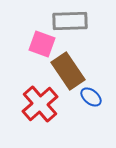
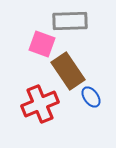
blue ellipse: rotated 15 degrees clockwise
red cross: rotated 18 degrees clockwise
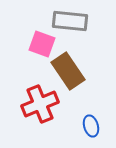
gray rectangle: rotated 8 degrees clockwise
blue ellipse: moved 29 px down; rotated 20 degrees clockwise
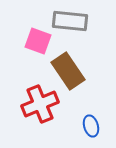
pink square: moved 4 px left, 3 px up
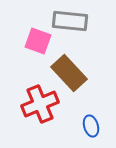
brown rectangle: moved 1 px right, 2 px down; rotated 9 degrees counterclockwise
